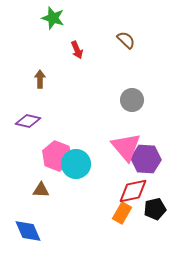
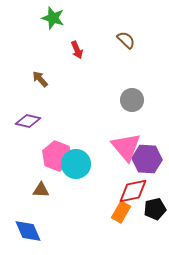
brown arrow: rotated 42 degrees counterclockwise
purple hexagon: moved 1 px right
orange rectangle: moved 1 px left, 1 px up
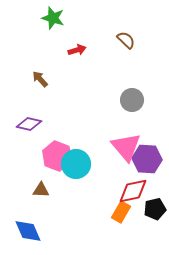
red arrow: rotated 84 degrees counterclockwise
purple diamond: moved 1 px right, 3 px down
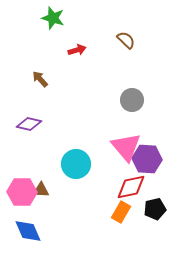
pink hexagon: moved 35 px left, 36 px down; rotated 20 degrees counterclockwise
red diamond: moved 2 px left, 4 px up
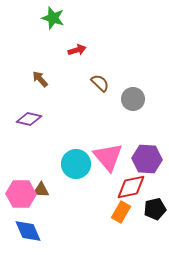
brown semicircle: moved 26 px left, 43 px down
gray circle: moved 1 px right, 1 px up
purple diamond: moved 5 px up
pink triangle: moved 18 px left, 10 px down
pink hexagon: moved 1 px left, 2 px down
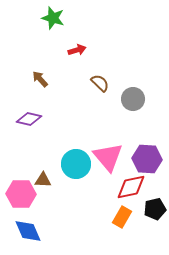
brown triangle: moved 2 px right, 10 px up
orange rectangle: moved 1 px right, 5 px down
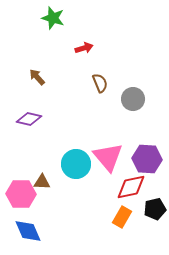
red arrow: moved 7 px right, 2 px up
brown arrow: moved 3 px left, 2 px up
brown semicircle: rotated 24 degrees clockwise
brown triangle: moved 1 px left, 2 px down
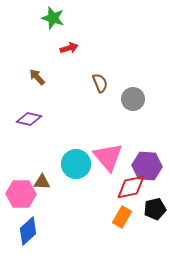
red arrow: moved 15 px left
purple hexagon: moved 7 px down
blue diamond: rotated 72 degrees clockwise
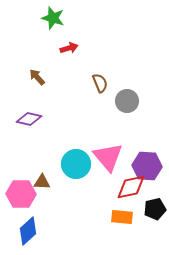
gray circle: moved 6 px left, 2 px down
orange rectangle: rotated 65 degrees clockwise
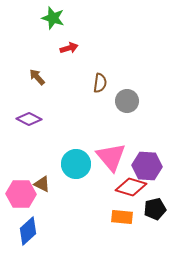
brown semicircle: rotated 30 degrees clockwise
purple diamond: rotated 15 degrees clockwise
pink triangle: moved 3 px right
brown triangle: moved 2 px down; rotated 24 degrees clockwise
red diamond: rotated 28 degrees clockwise
